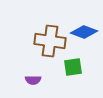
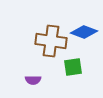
brown cross: moved 1 px right
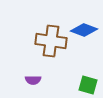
blue diamond: moved 2 px up
green square: moved 15 px right, 18 px down; rotated 24 degrees clockwise
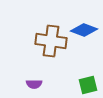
purple semicircle: moved 1 px right, 4 px down
green square: rotated 30 degrees counterclockwise
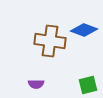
brown cross: moved 1 px left
purple semicircle: moved 2 px right
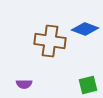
blue diamond: moved 1 px right, 1 px up
purple semicircle: moved 12 px left
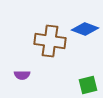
purple semicircle: moved 2 px left, 9 px up
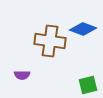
blue diamond: moved 2 px left
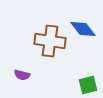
blue diamond: rotated 32 degrees clockwise
purple semicircle: rotated 14 degrees clockwise
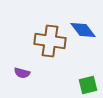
blue diamond: moved 1 px down
purple semicircle: moved 2 px up
